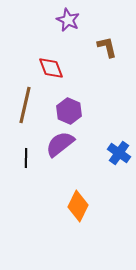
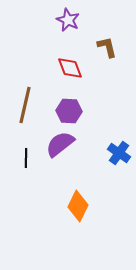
red diamond: moved 19 px right
purple hexagon: rotated 20 degrees counterclockwise
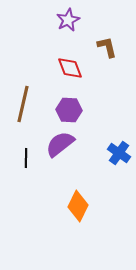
purple star: rotated 20 degrees clockwise
brown line: moved 2 px left, 1 px up
purple hexagon: moved 1 px up
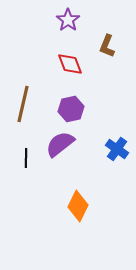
purple star: rotated 10 degrees counterclockwise
brown L-shape: moved 1 px up; rotated 145 degrees counterclockwise
red diamond: moved 4 px up
purple hexagon: moved 2 px right, 1 px up; rotated 15 degrees counterclockwise
blue cross: moved 2 px left, 4 px up
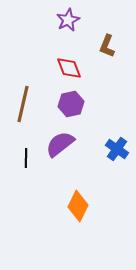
purple star: rotated 10 degrees clockwise
red diamond: moved 1 px left, 4 px down
purple hexagon: moved 5 px up
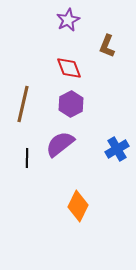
purple hexagon: rotated 15 degrees counterclockwise
blue cross: rotated 25 degrees clockwise
black line: moved 1 px right
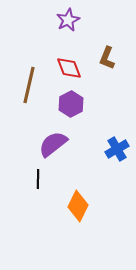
brown L-shape: moved 12 px down
brown line: moved 6 px right, 19 px up
purple semicircle: moved 7 px left
black line: moved 11 px right, 21 px down
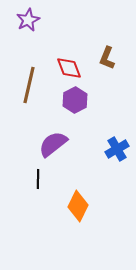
purple star: moved 40 px left
purple hexagon: moved 4 px right, 4 px up
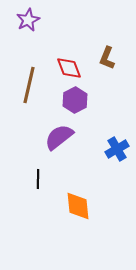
purple semicircle: moved 6 px right, 7 px up
orange diamond: rotated 32 degrees counterclockwise
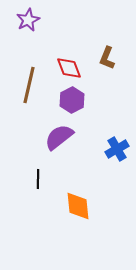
purple hexagon: moved 3 px left
